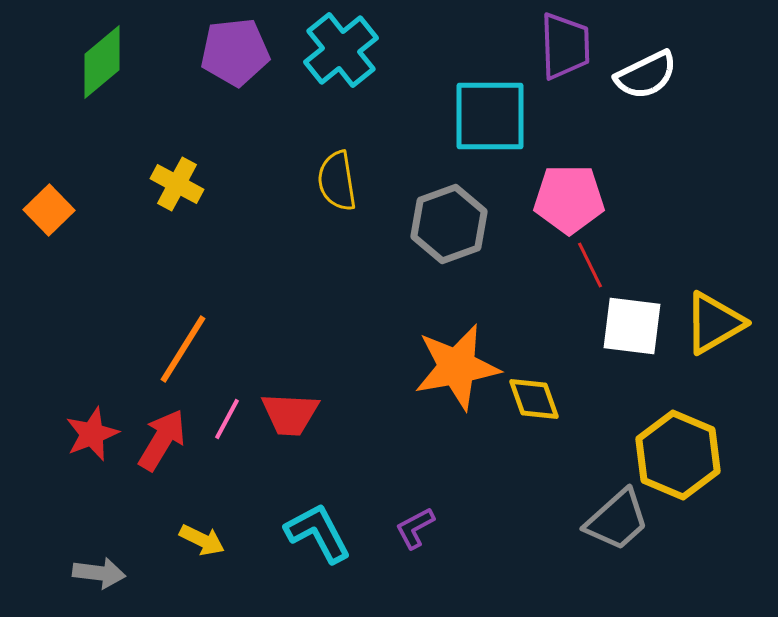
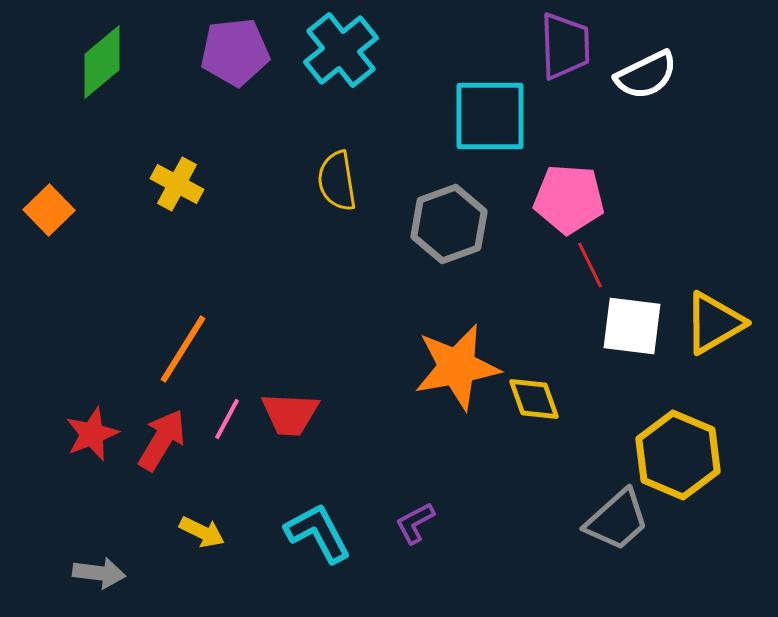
pink pentagon: rotated 4 degrees clockwise
purple L-shape: moved 5 px up
yellow arrow: moved 8 px up
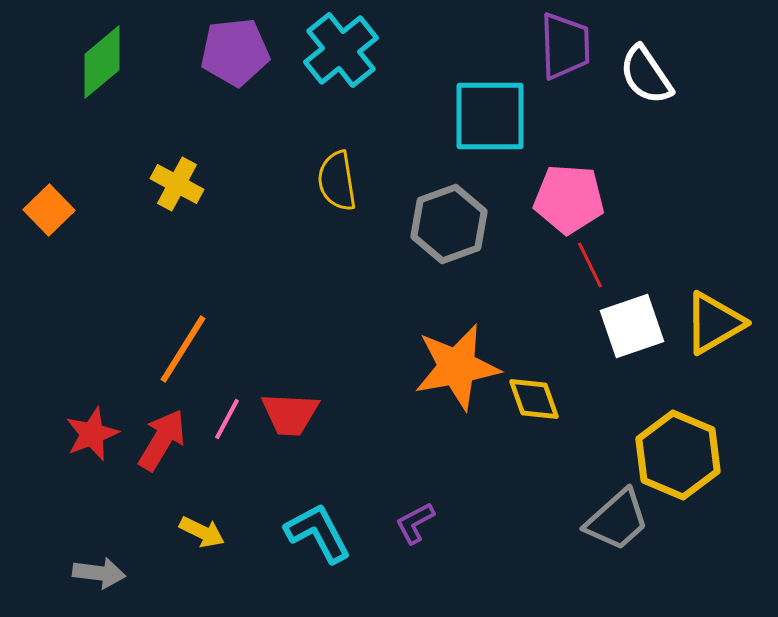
white semicircle: rotated 82 degrees clockwise
white square: rotated 26 degrees counterclockwise
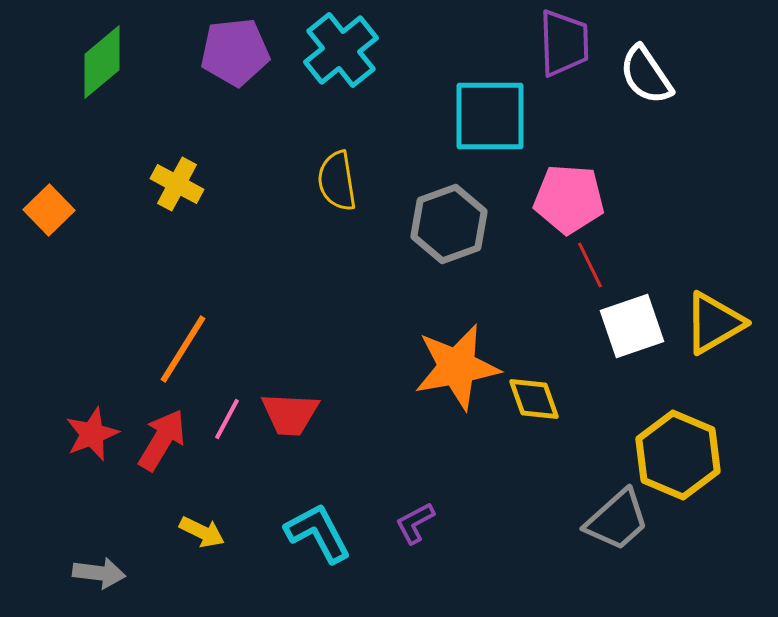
purple trapezoid: moved 1 px left, 3 px up
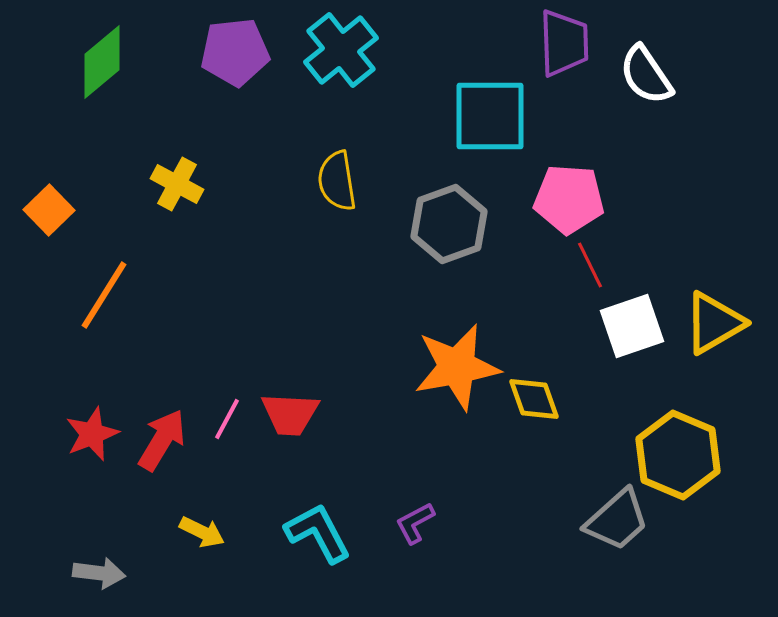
orange line: moved 79 px left, 54 px up
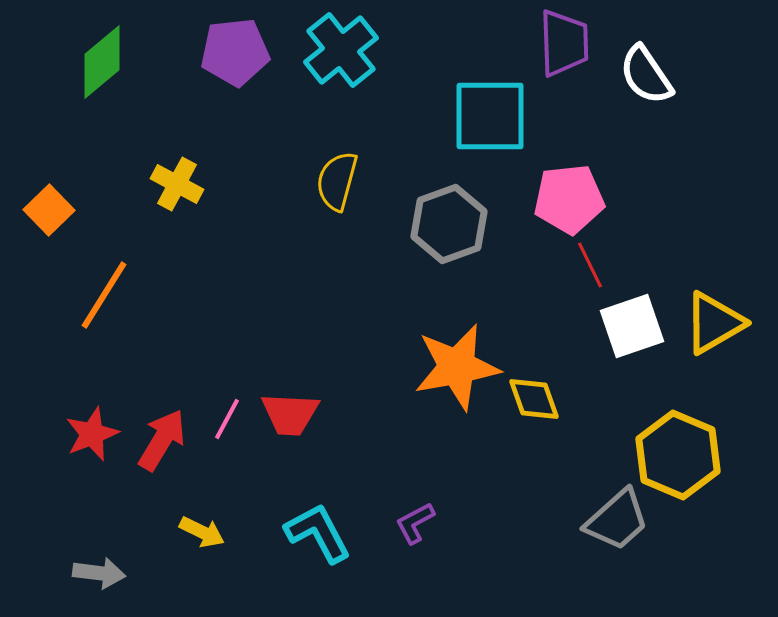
yellow semicircle: rotated 24 degrees clockwise
pink pentagon: rotated 10 degrees counterclockwise
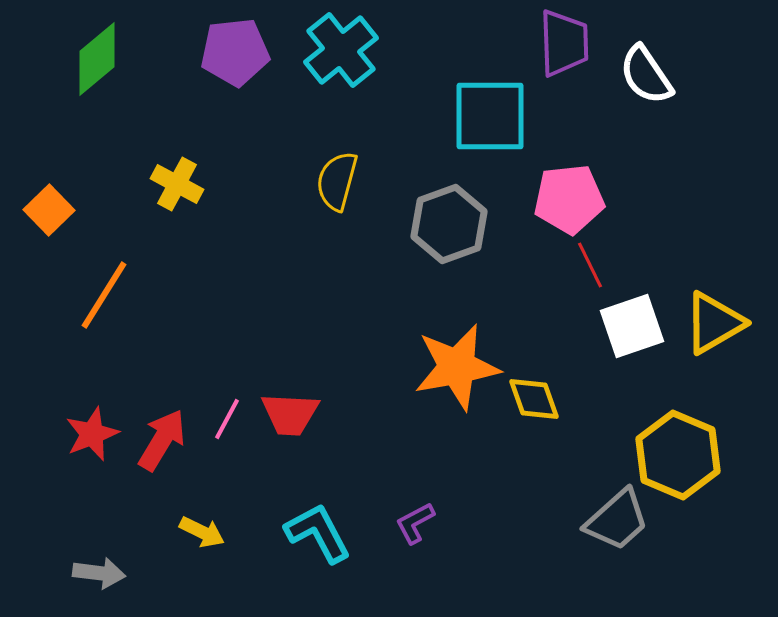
green diamond: moved 5 px left, 3 px up
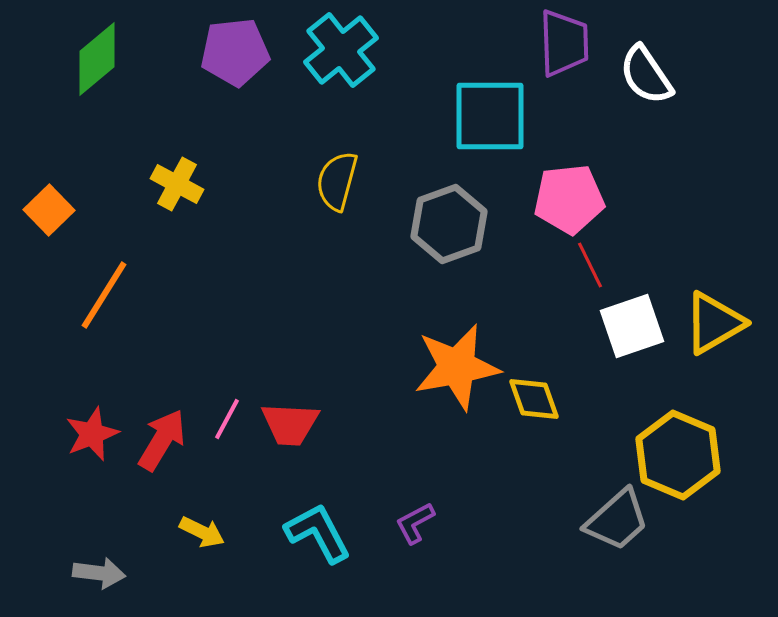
red trapezoid: moved 10 px down
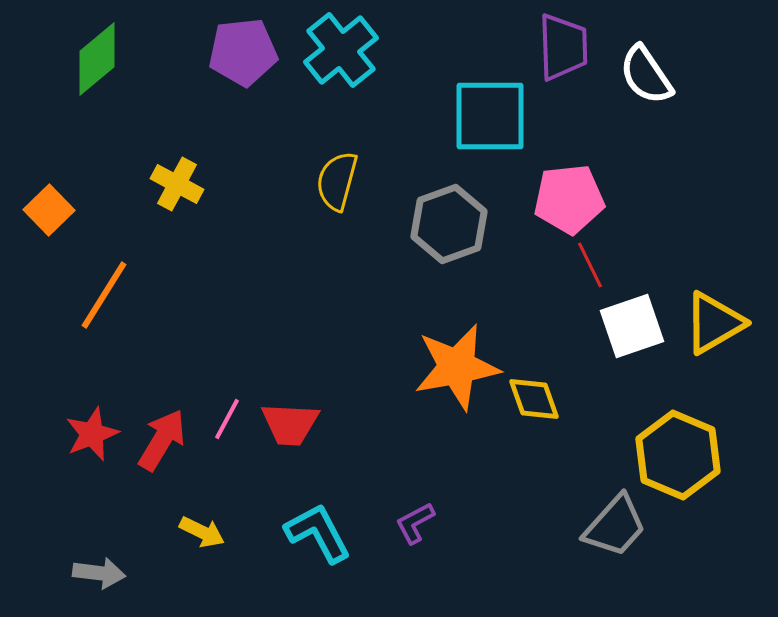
purple trapezoid: moved 1 px left, 4 px down
purple pentagon: moved 8 px right
gray trapezoid: moved 2 px left, 6 px down; rotated 6 degrees counterclockwise
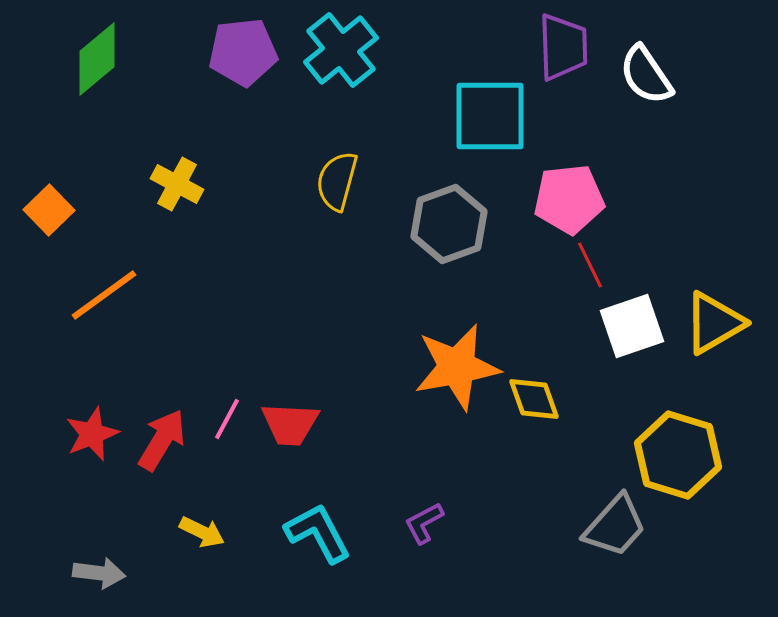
orange line: rotated 22 degrees clockwise
yellow hexagon: rotated 6 degrees counterclockwise
purple L-shape: moved 9 px right
